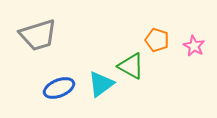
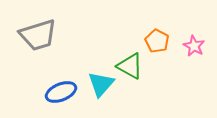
orange pentagon: moved 1 px down; rotated 10 degrees clockwise
green triangle: moved 1 px left
cyan triangle: rotated 12 degrees counterclockwise
blue ellipse: moved 2 px right, 4 px down
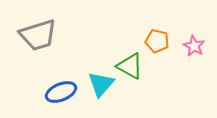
orange pentagon: rotated 15 degrees counterclockwise
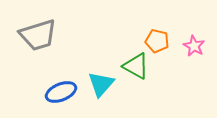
green triangle: moved 6 px right
